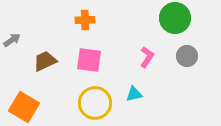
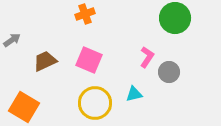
orange cross: moved 6 px up; rotated 18 degrees counterclockwise
gray circle: moved 18 px left, 16 px down
pink square: rotated 16 degrees clockwise
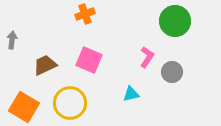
green circle: moved 3 px down
gray arrow: rotated 48 degrees counterclockwise
brown trapezoid: moved 4 px down
gray circle: moved 3 px right
cyan triangle: moved 3 px left
yellow circle: moved 25 px left
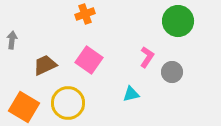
green circle: moved 3 px right
pink square: rotated 12 degrees clockwise
yellow circle: moved 2 px left
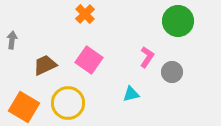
orange cross: rotated 24 degrees counterclockwise
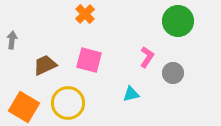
pink square: rotated 20 degrees counterclockwise
gray circle: moved 1 px right, 1 px down
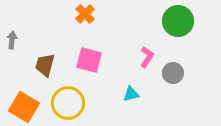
brown trapezoid: rotated 50 degrees counterclockwise
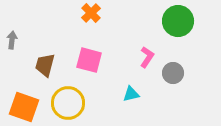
orange cross: moved 6 px right, 1 px up
orange square: rotated 12 degrees counterclockwise
